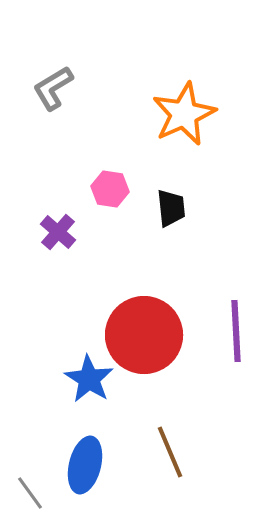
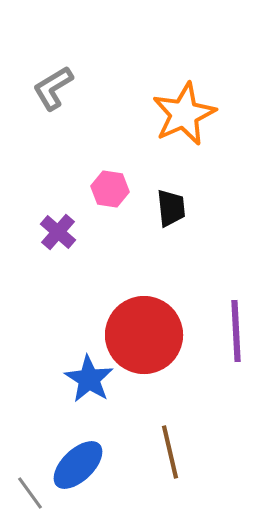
brown line: rotated 10 degrees clockwise
blue ellipse: moved 7 px left; rotated 32 degrees clockwise
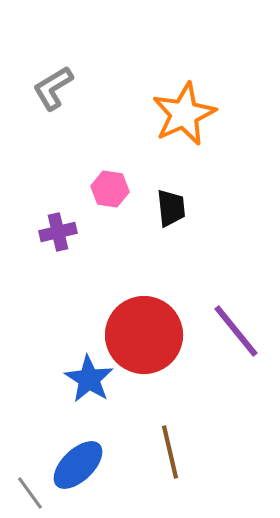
purple cross: rotated 36 degrees clockwise
purple line: rotated 36 degrees counterclockwise
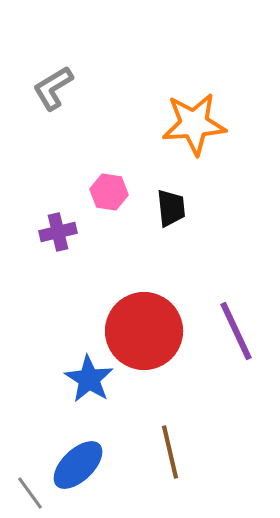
orange star: moved 10 px right, 10 px down; rotated 20 degrees clockwise
pink hexagon: moved 1 px left, 3 px down
purple line: rotated 14 degrees clockwise
red circle: moved 4 px up
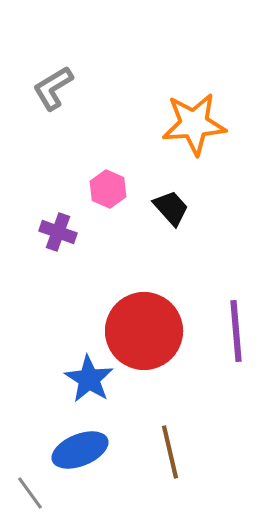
pink hexagon: moved 1 px left, 3 px up; rotated 15 degrees clockwise
black trapezoid: rotated 36 degrees counterclockwise
purple cross: rotated 33 degrees clockwise
purple line: rotated 20 degrees clockwise
blue ellipse: moved 2 px right, 15 px up; rotated 22 degrees clockwise
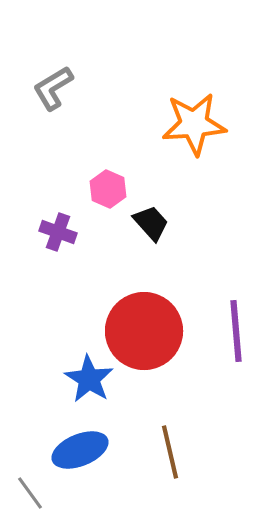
black trapezoid: moved 20 px left, 15 px down
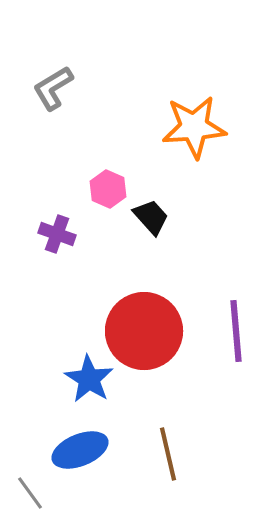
orange star: moved 3 px down
black trapezoid: moved 6 px up
purple cross: moved 1 px left, 2 px down
brown line: moved 2 px left, 2 px down
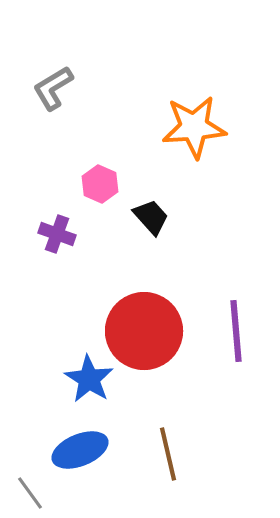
pink hexagon: moved 8 px left, 5 px up
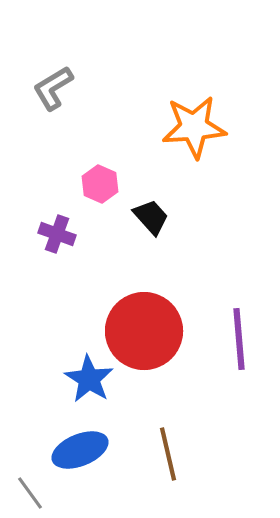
purple line: moved 3 px right, 8 px down
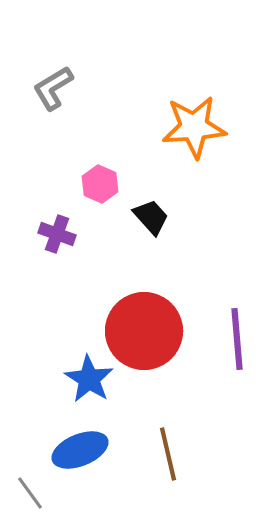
purple line: moved 2 px left
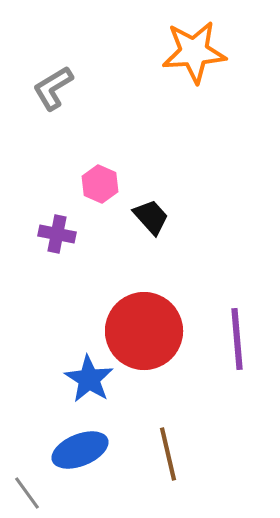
orange star: moved 75 px up
purple cross: rotated 9 degrees counterclockwise
gray line: moved 3 px left
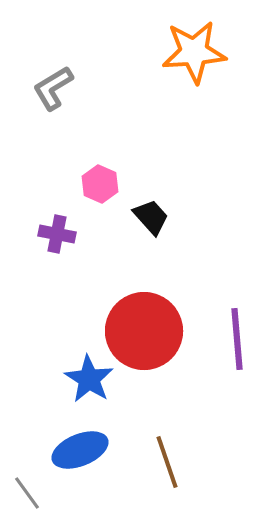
brown line: moved 1 px left, 8 px down; rotated 6 degrees counterclockwise
